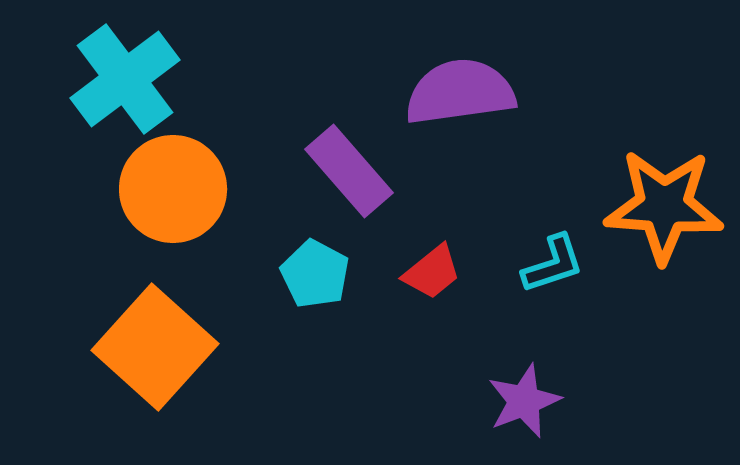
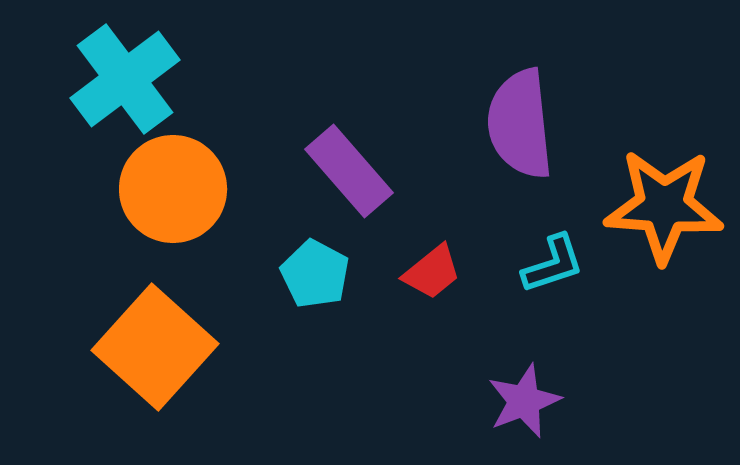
purple semicircle: moved 60 px right, 32 px down; rotated 88 degrees counterclockwise
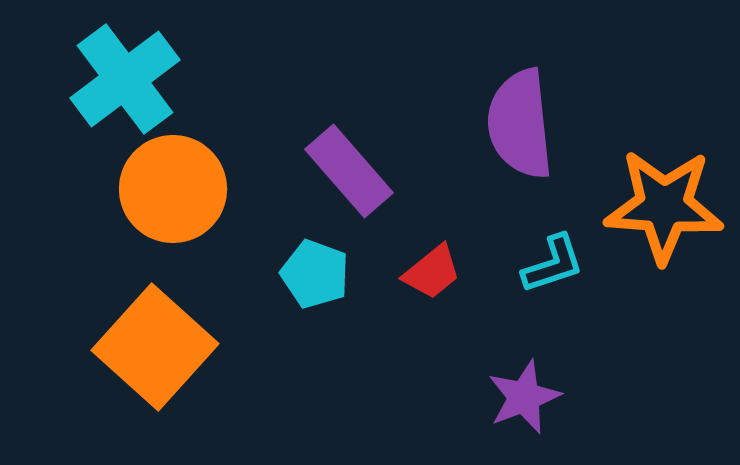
cyan pentagon: rotated 8 degrees counterclockwise
purple star: moved 4 px up
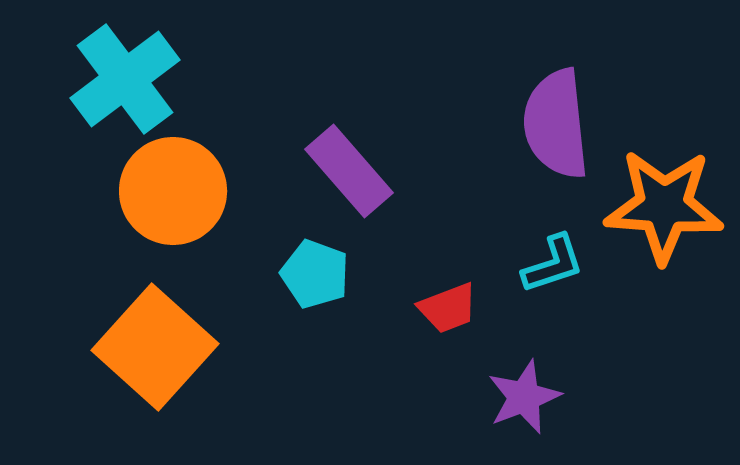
purple semicircle: moved 36 px right
orange circle: moved 2 px down
red trapezoid: moved 16 px right, 36 px down; rotated 18 degrees clockwise
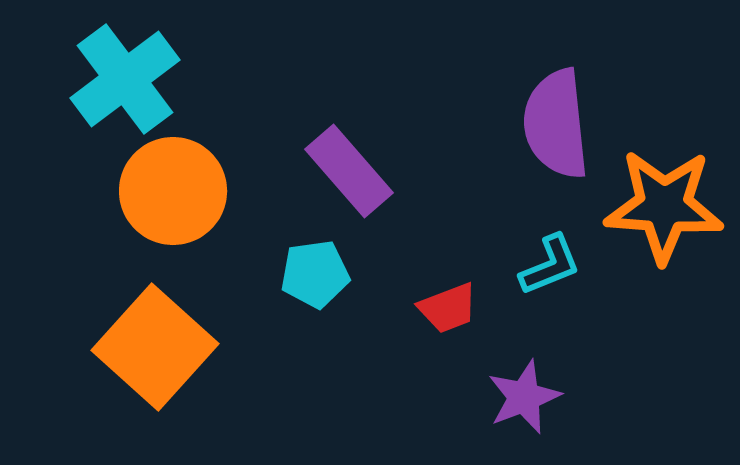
cyan L-shape: moved 3 px left, 1 px down; rotated 4 degrees counterclockwise
cyan pentagon: rotated 28 degrees counterclockwise
